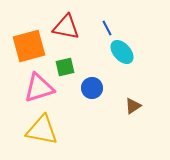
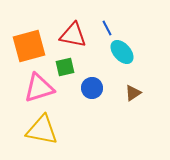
red triangle: moved 7 px right, 8 px down
brown triangle: moved 13 px up
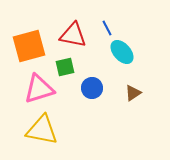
pink triangle: moved 1 px down
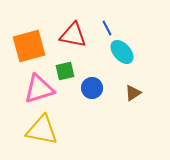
green square: moved 4 px down
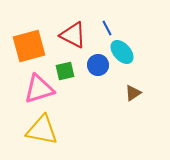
red triangle: rotated 16 degrees clockwise
blue circle: moved 6 px right, 23 px up
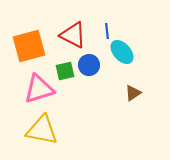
blue line: moved 3 px down; rotated 21 degrees clockwise
blue circle: moved 9 px left
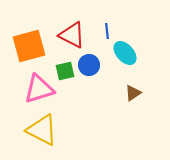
red triangle: moved 1 px left
cyan ellipse: moved 3 px right, 1 px down
yellow triangle: rotated 16 degrees clockwise
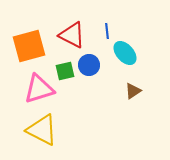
brown triangle: moved 2 px up
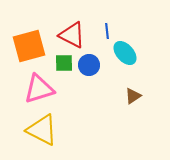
green square: moved 1 px left, 8 px up; rotated 12 degrees clockwise
brown triangle: moved 5 px down
